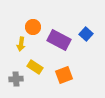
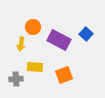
yellow rectangle: rotated 28 degrees counterclockwise
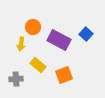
yellow rectangle: moved 3 px right, 2 px up; rotated 35 degrees clockwise
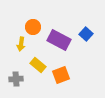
orange square: moved 3 px left
